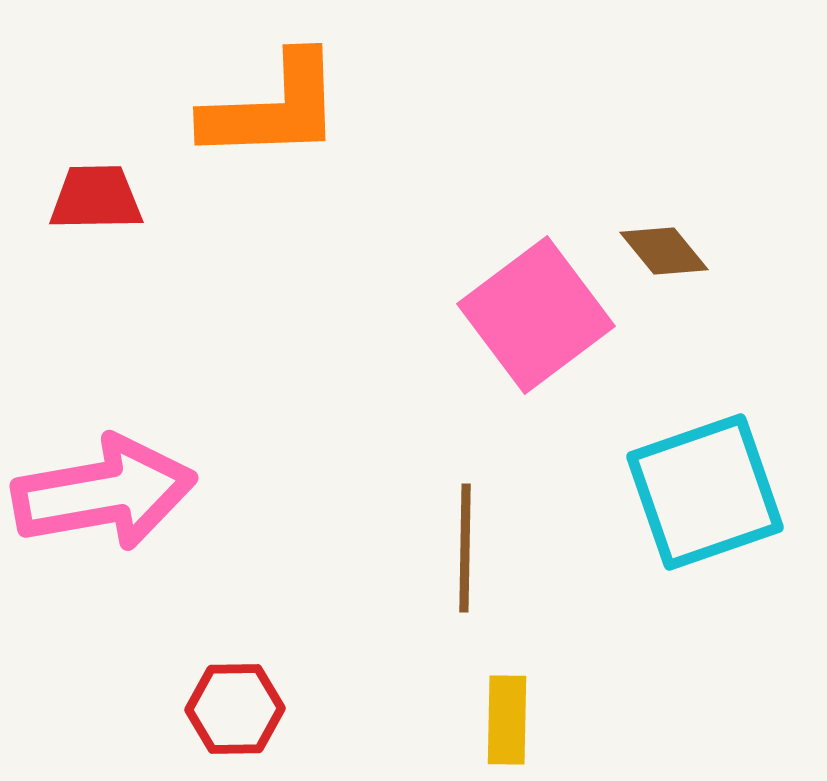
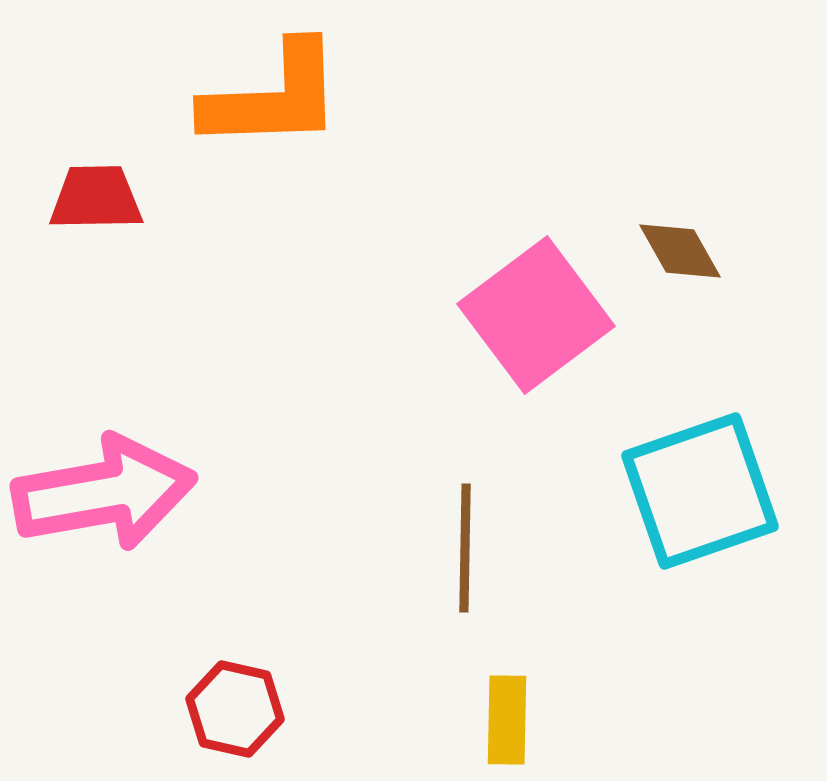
orange L-shape: moved 11 px up
brown diamond: moved 16 px right; rotated 10 degrees clockwise
cyan square: moved 5 px left, 1 px up
red hexagon: rotated 14 degrees clockwise
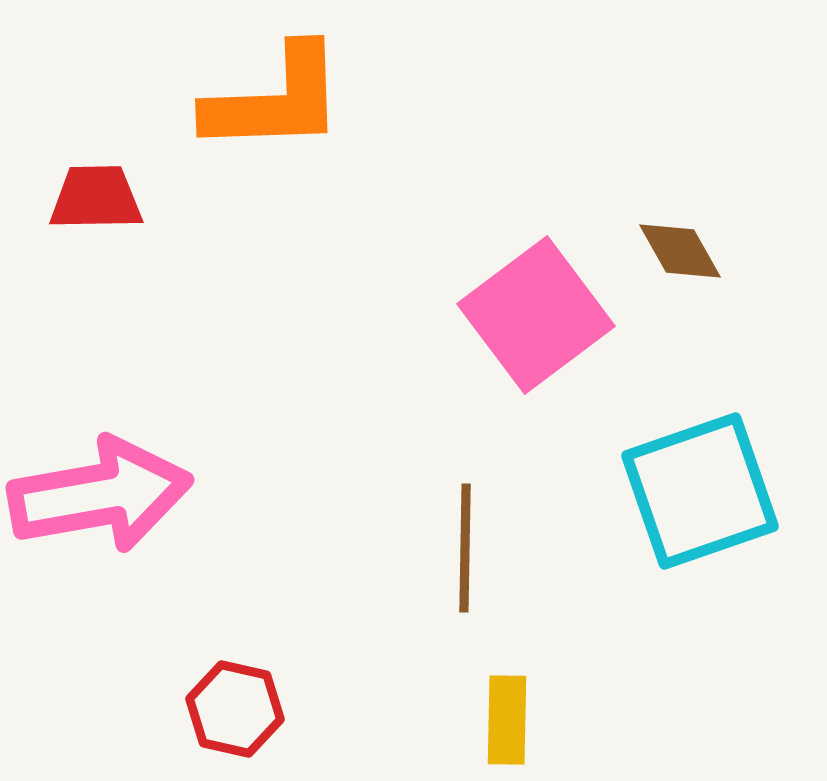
orange L-shape: moved 2 px right, 3 px down
pink arrow: moved 4 px left, 2 px down
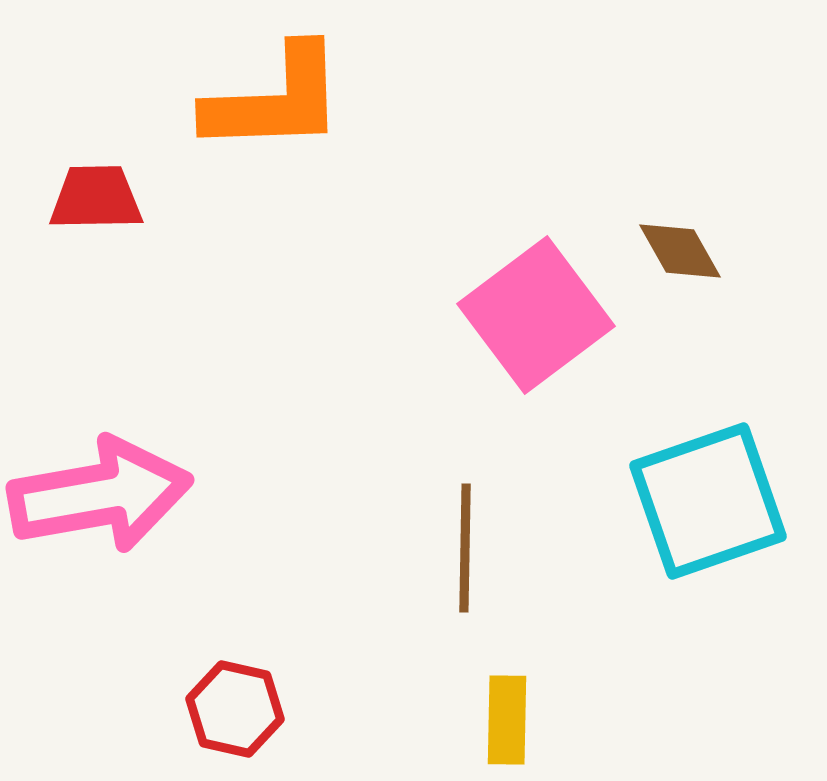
cyan square: moved 8 px right, 10 px down
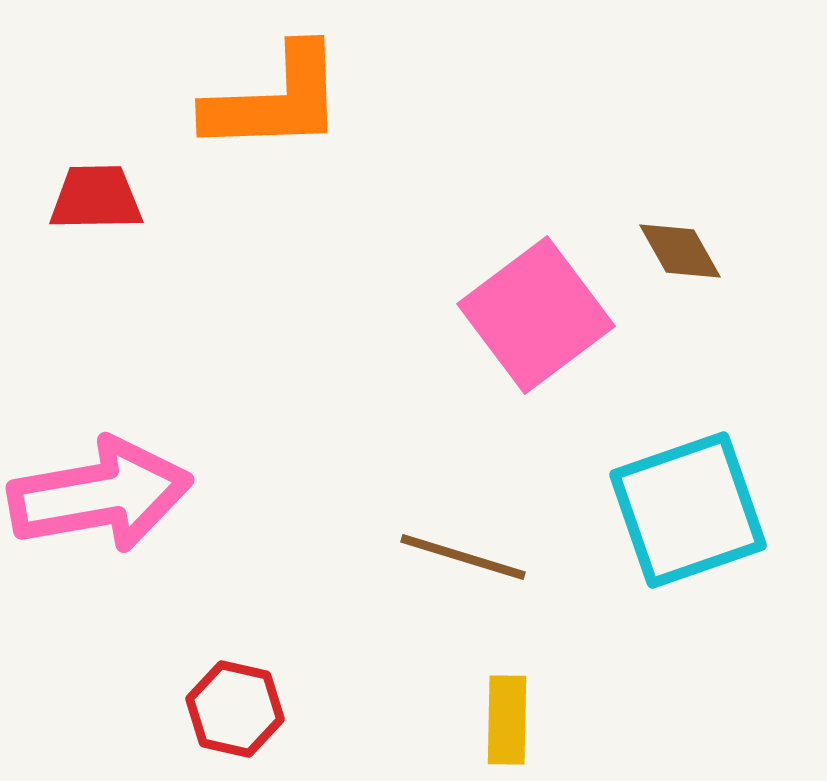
cyan square: moved 20 px left, 9 px down
brown line: moved 2 px left, 9 px down; rotated 74 degrees counterclockwise
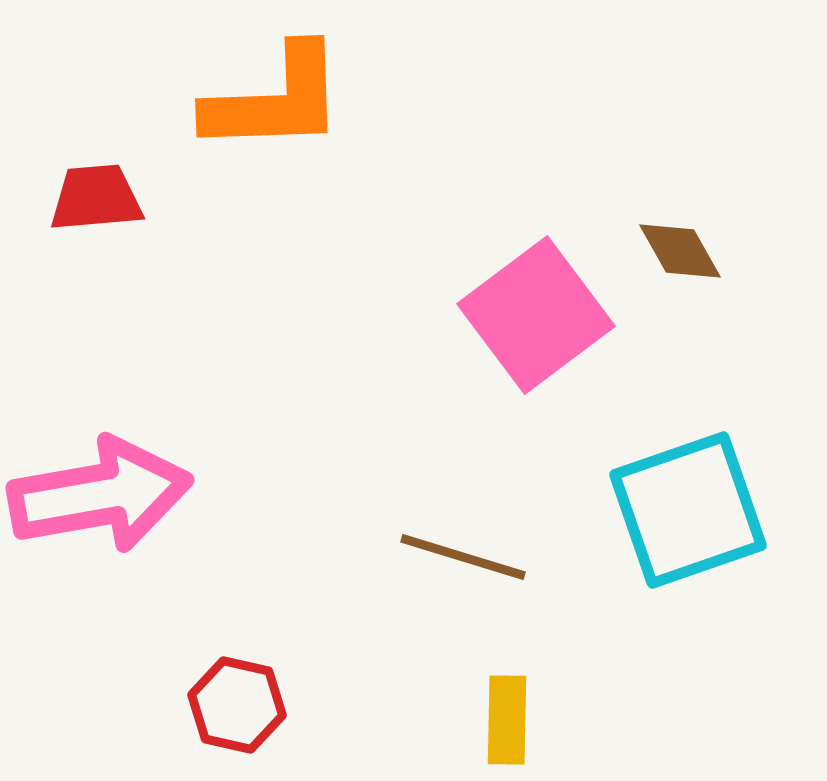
red trapezoid: rotated 4 degrees counterclockwise
red hexagon: moved 2 px right, 4 px up
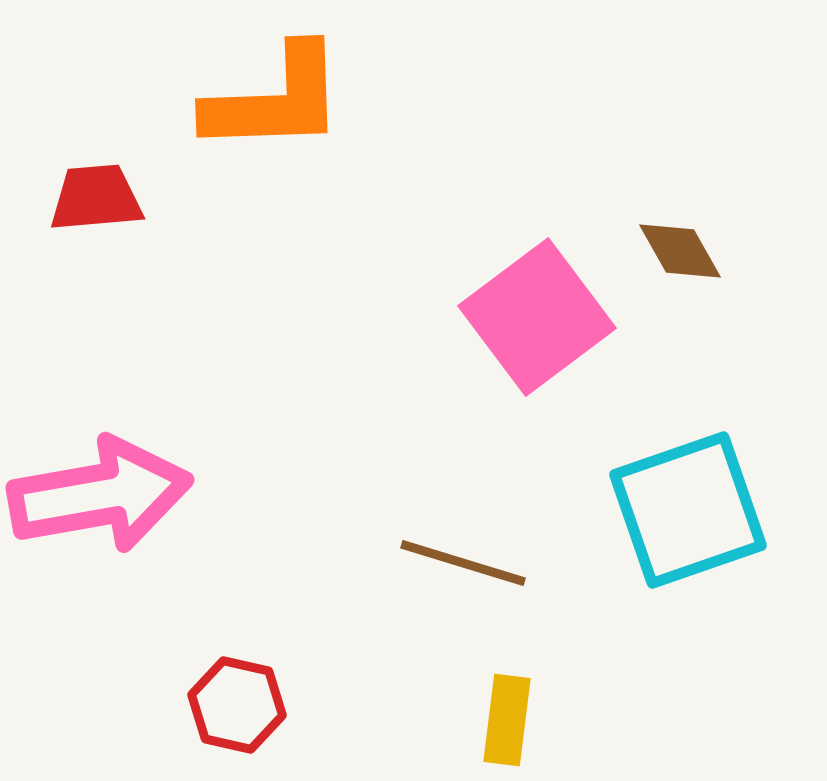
pink square: moved 1 px right, 2 px down
brown line: moved 6 px down
yellow rectangle: rotated 6 degrees clockwise
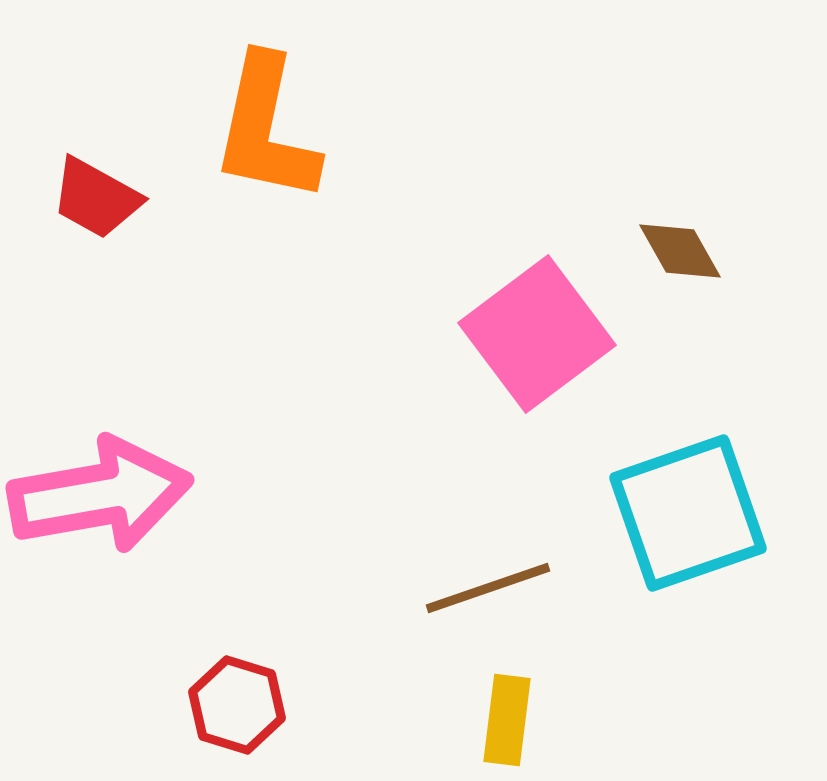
orange L-shape: moved 9 px left, 29 px down; rotated 104 degrees clockwise
red trapezoid: rotated 146 degrees counterclockwise
pink square: moved 17 px down
cyan square: moved 3 px down
brown line: moved 25 px right, 25 px down; rotated 36 degrees counterclockwise
red hexagon: rotated 4 degrees clockwise
